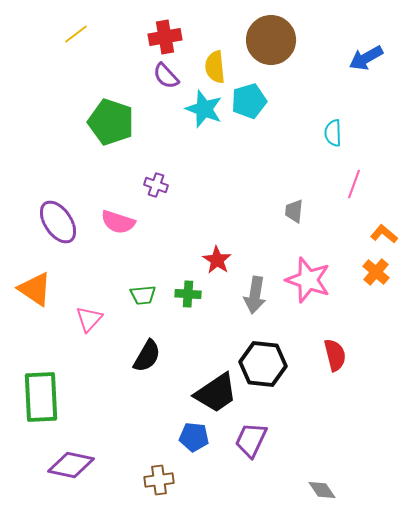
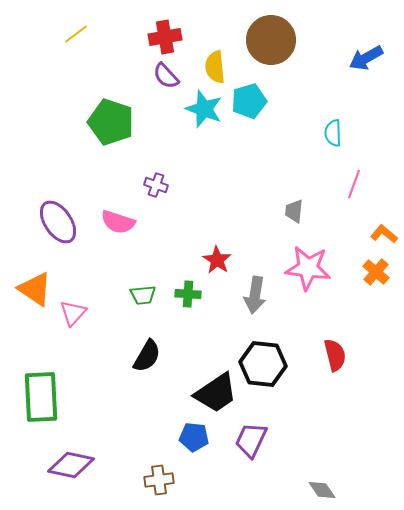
pink star: moved 12 px up; rotated 12 degrees counterclockwise
pink triangle: moved 16 px left, 6 px up
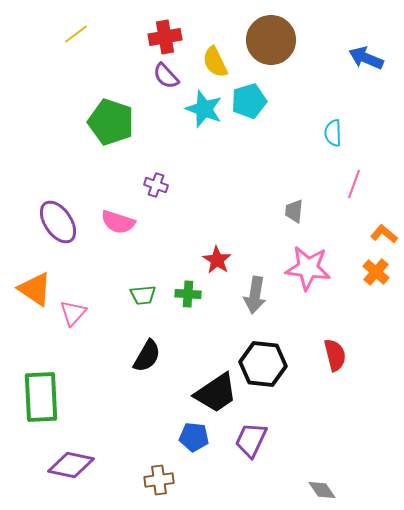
blue arrow: rotated 52 degrees clockwise
yellow semicircle: moved 5 px up; rotated 20 degrees counterclockwise
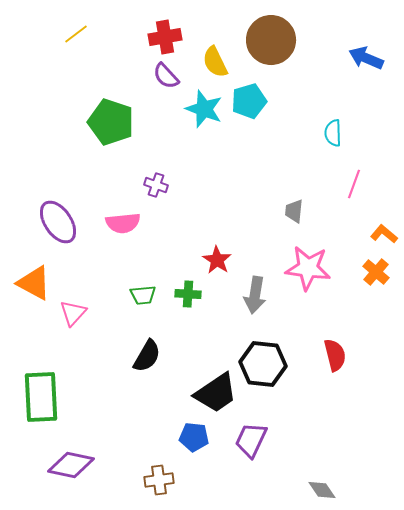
pink semicircle: moved 5 px right, 1 px down; rotated 24 degrees counterclockwise
orange triangle: moved 1 px left, 6 px up; rotated 6 degrees counterclockwise
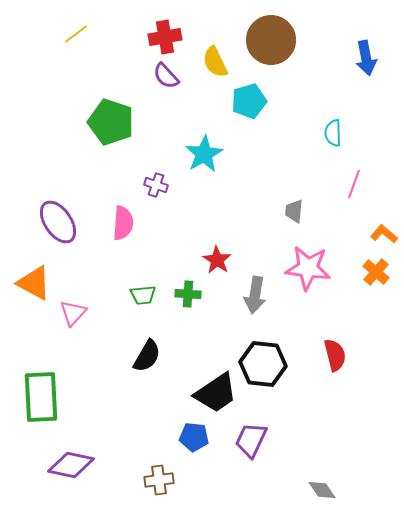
blue arrow: rotated 124 degrees counterclockwise
cyan star: moved 45 px down; rotated 21 degrees clockwise
pink semicircle: rotated 80 degrees counterclockwise
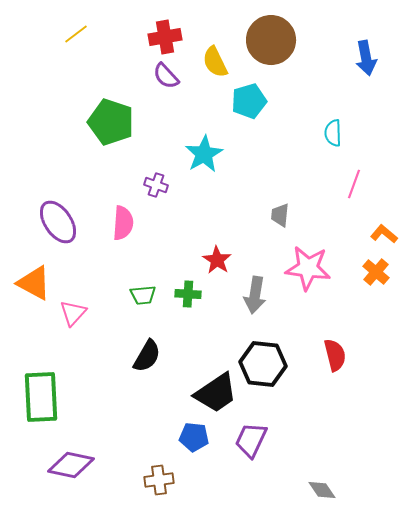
gray trapezoid: moved 14 px left, 4 px down
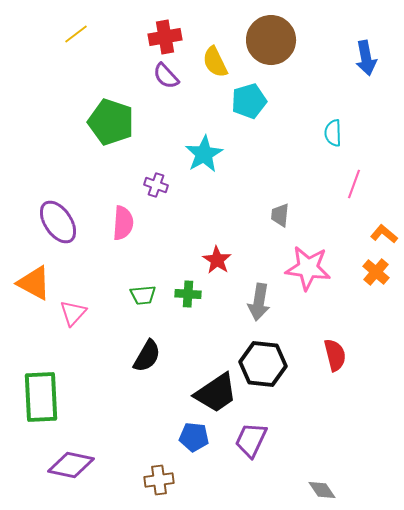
gray arrow: moved 4 px right, 7 px down
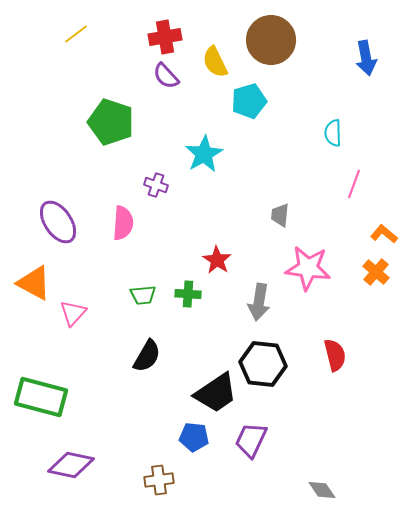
green rectangle: rotated 72 degrees counterclockwise
